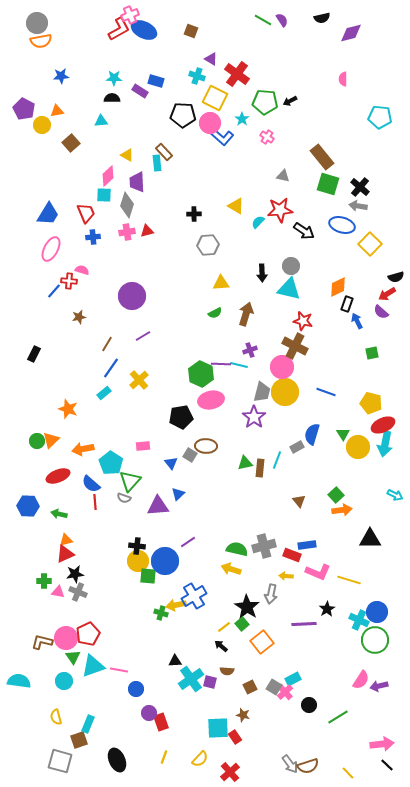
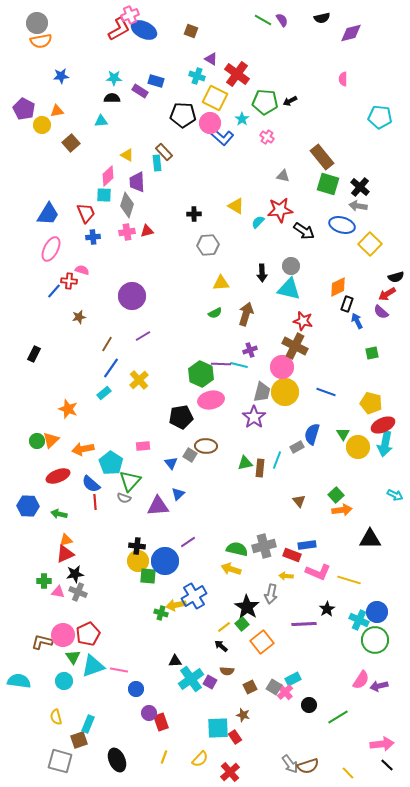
pink circle at (66, 638): moved 3 px left, 3 px up
purple square at (210, 682): rotated 16 degrees clockwise
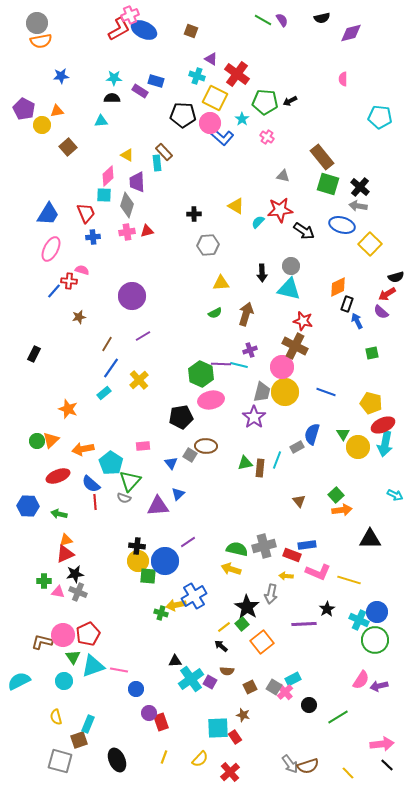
brown square at (71, 143): moved 3 px left, 4 px down
cyan semicircle at (19, 681): rotated 35 degrees counterclockwise
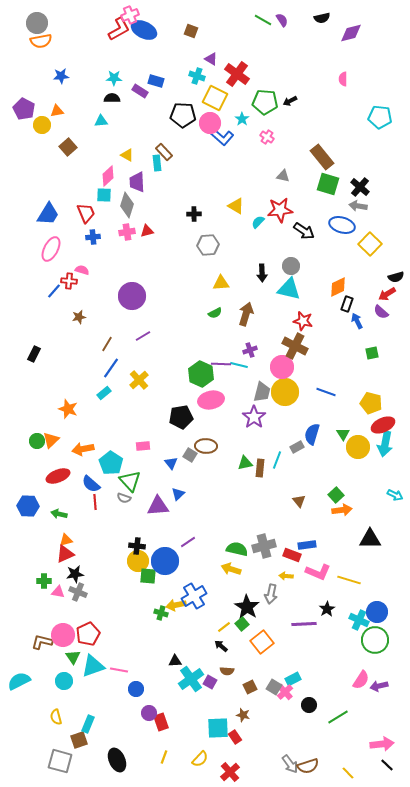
green triangle at (130, 481): rotated 25 degrees counterclockwise
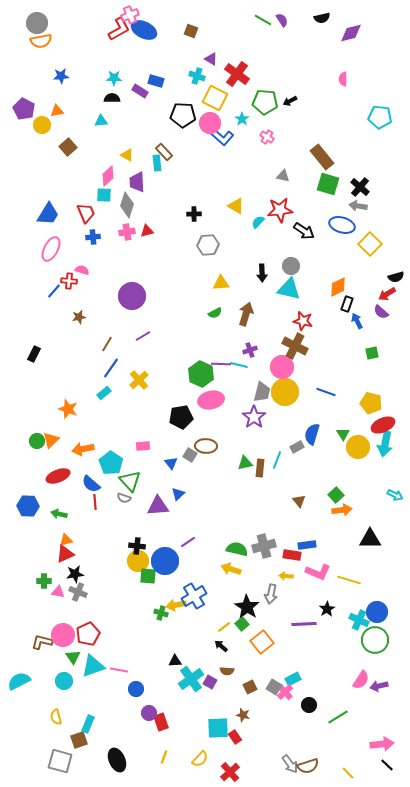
red rectangle at (292, 555): rotated 12 degrees counterclockwise
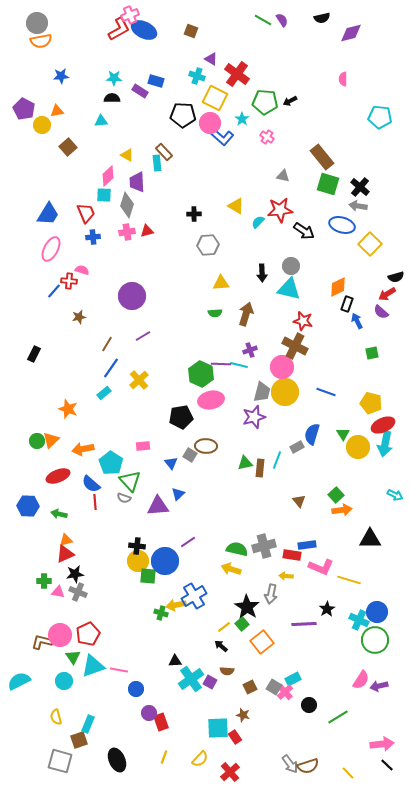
green semicircle at (215, 313): rotated 24 degrees clockwise
purple star at (254, 417): rotated 20 degrees clockwise
pink L-shape at (318, 572): moved 3 px right, 5 px up
pink circle at (63, 635): moved 3 px left
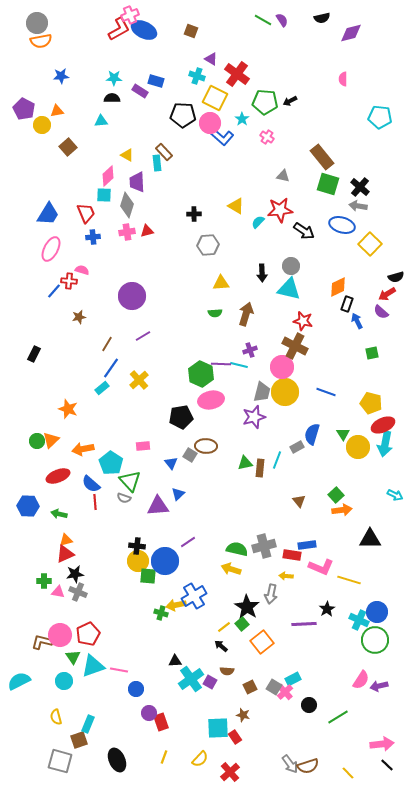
cyan rectangle at (104, 393): moved 2 px left, 5 px up
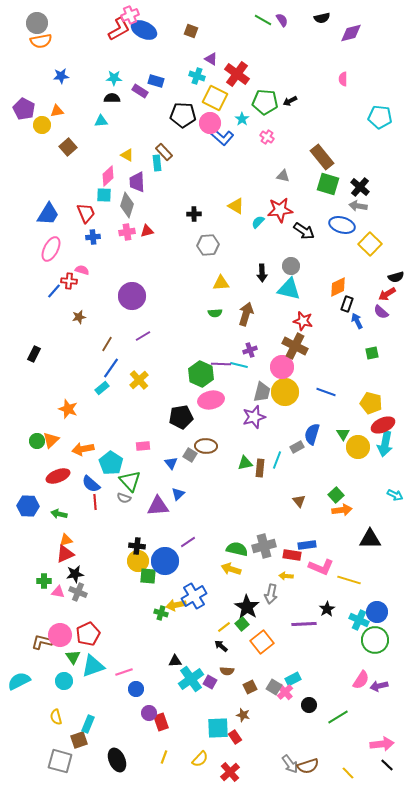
pink line at (119, 670): moved 5 px right, 2 px down; rotated 30 degrees counterclockwise
